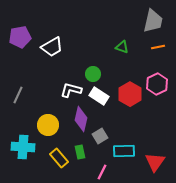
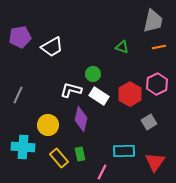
orange line: moved 1 px right
gray square: moved 49 px right, 14 px up
green rectangle: moved 2 px down
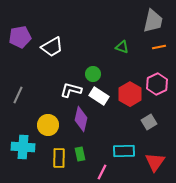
yellow rectangle: rotated 42 degrees clockwise
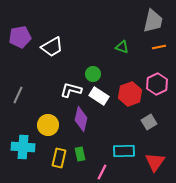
red hexagon: rotated 10 degrees clockwise
yellow rectangle: rotated 12 degrees clockwise
